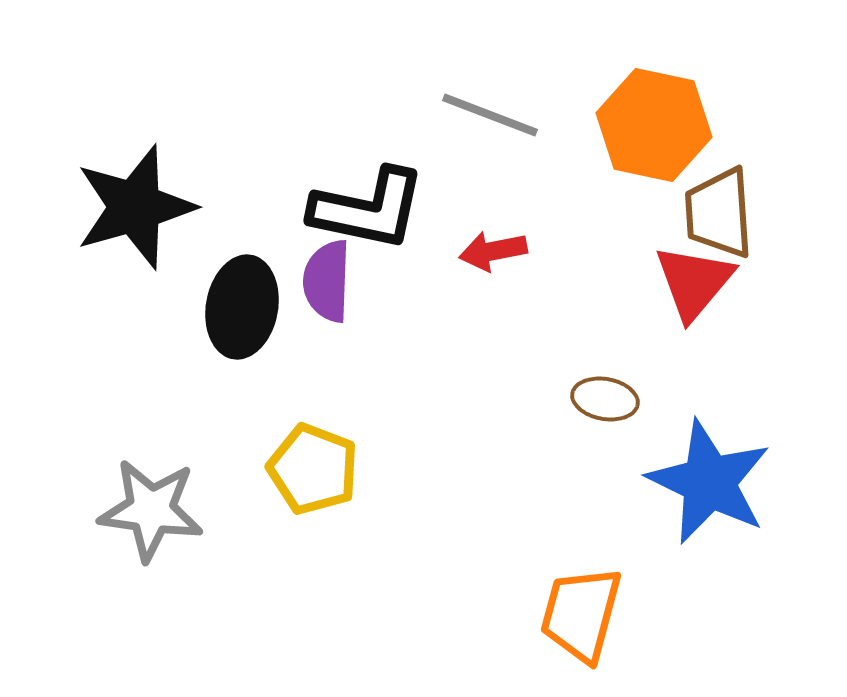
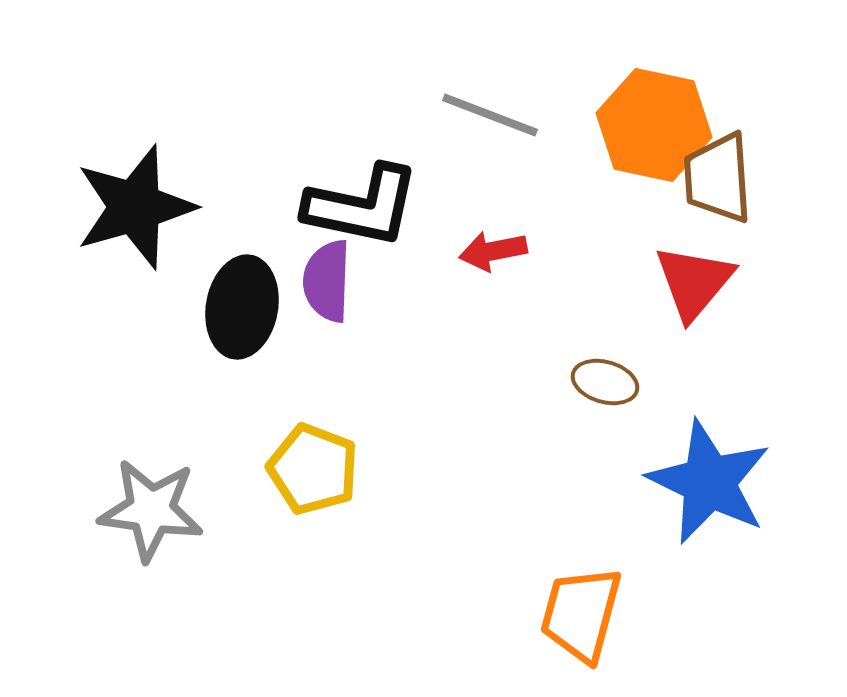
black L-shape: moved 6 px left, 3 px up
brown trapezoid: moved 1 px left, 35 px up
brown ellipse: moved 17 px up; rotated 6 degrees clockwise
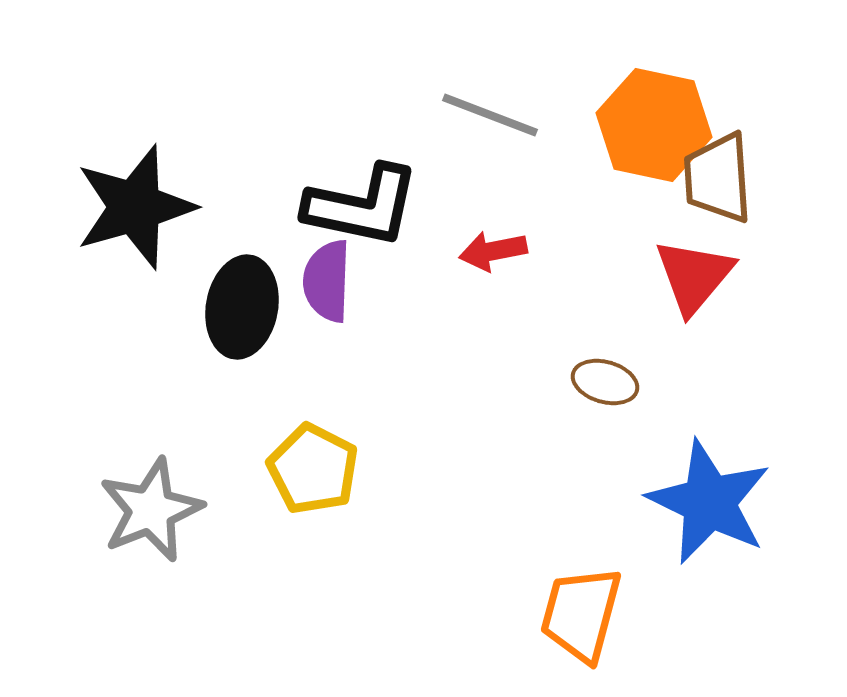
red triangle: moved 6 px up
yellow pentagon: rotated 6 degrees clockwise
blue star: moved 20 px down
gray star: rotated 30 degrees counterclockwise
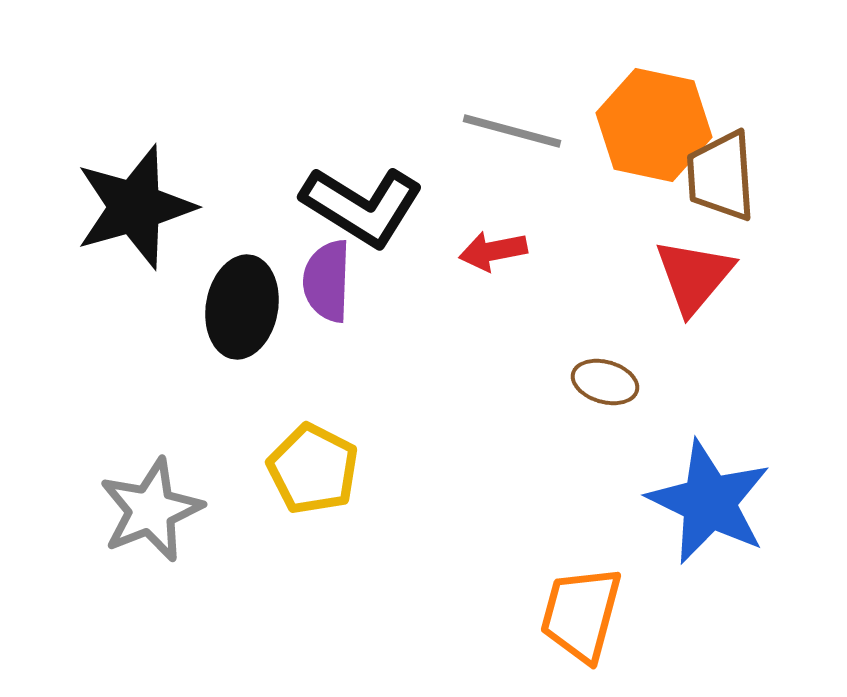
gray line: moved 22 px right, 16 px down; rotated 6 degrees counterclockwise
brown trapezoid: moved 3 px right, 2 px up
black L-shape: rotated 20 degrees clockwise
